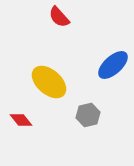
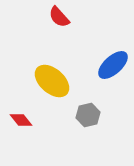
yellow ellipse: moved 3 px right, 1 px up
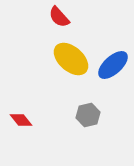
yellow ellipse: moved 19 px right, 22 px up
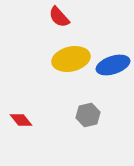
yellow ellipse: rotated 54 degrees counterclockwise
blue ellipse: rotated 24 degrees clockwise
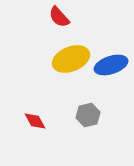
yellow ellipse: rotated 9 degrees counterclockwise
blue ellipse: moved 2 px left
red diamond: moved 14 px right, 1 px down; rotated 10 degrees clockwise
